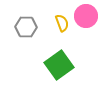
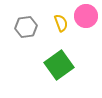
yellow semicircle: moved 1 px left
gray hexagon: rotated 10 degrees counterclockwise
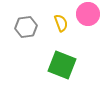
pink circle: moved 2 px right, 2 px up
green square: moved 3 px right; rotated 32 degrees counterclockwise
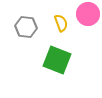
gray hexagon: rotated 15 degrees clockwise
green square: moved 5 px left, 5 px up
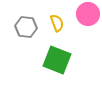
yellow semicircle: moved 4 px left
